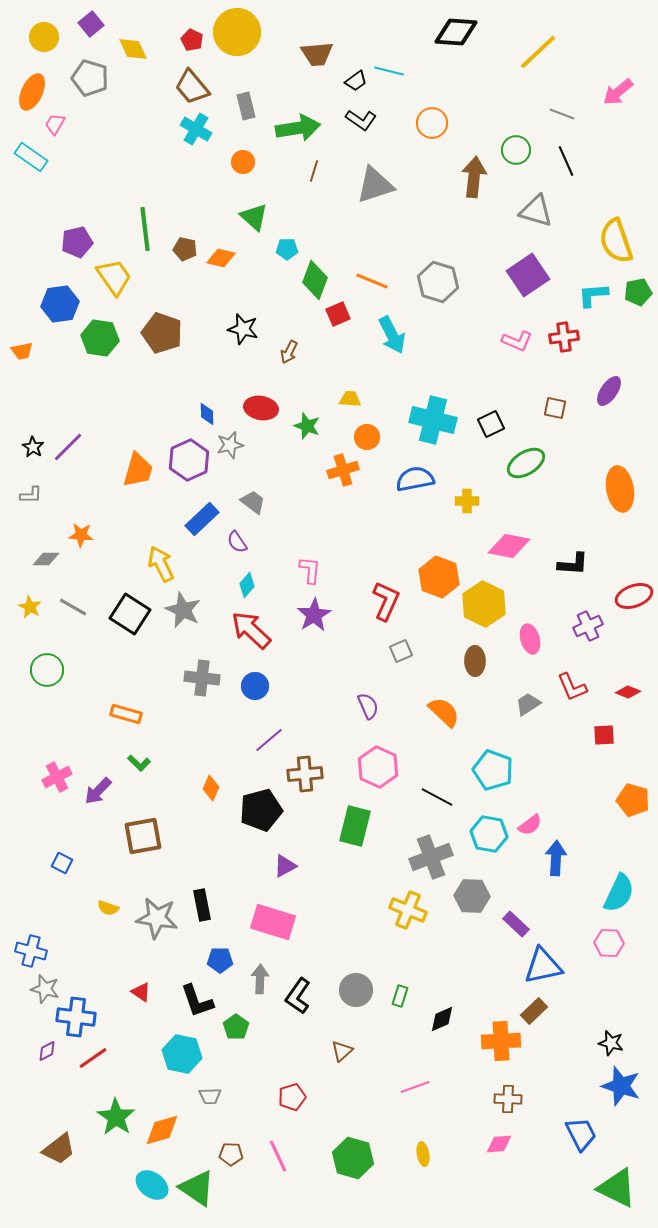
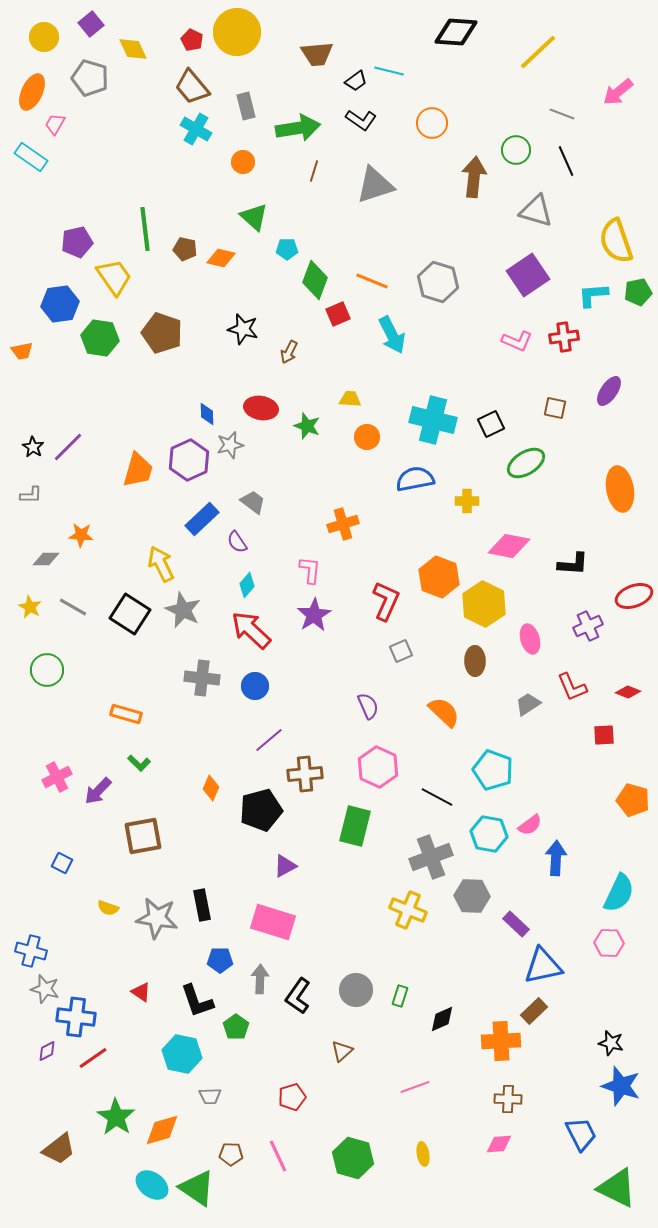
orange cross at (343, 470): moved 54 px down
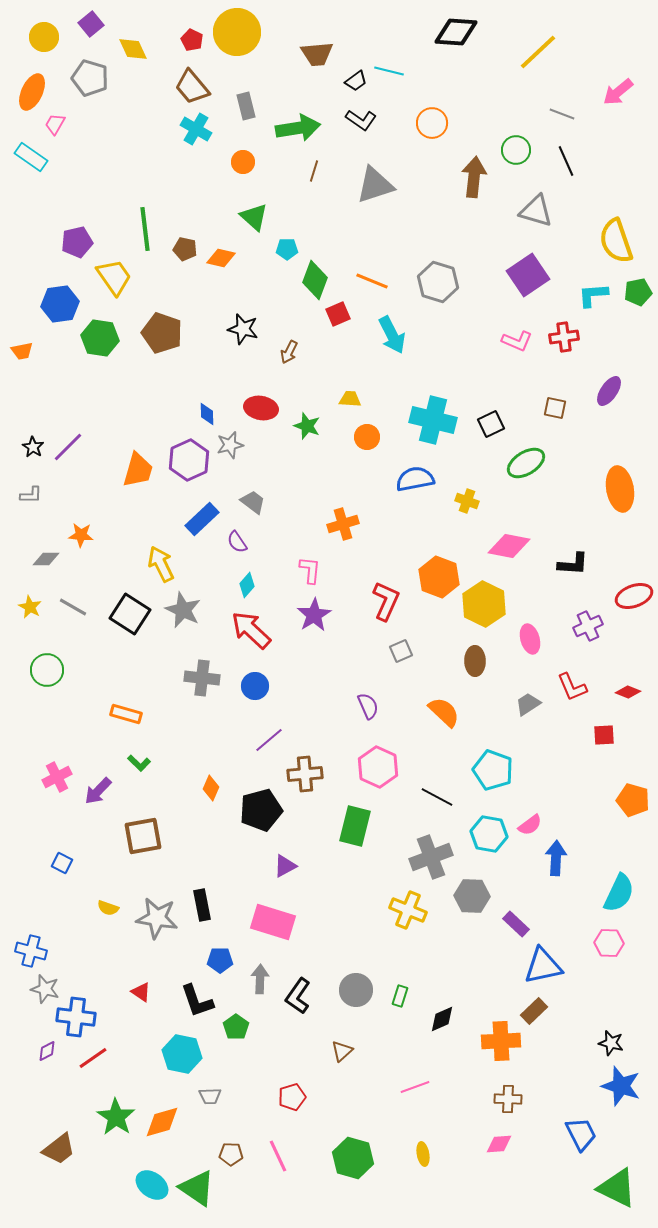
yellow cross at (467, 501): rotated 20 degrees clockwise
orange diamond at (162, 1130): moved 8 px up
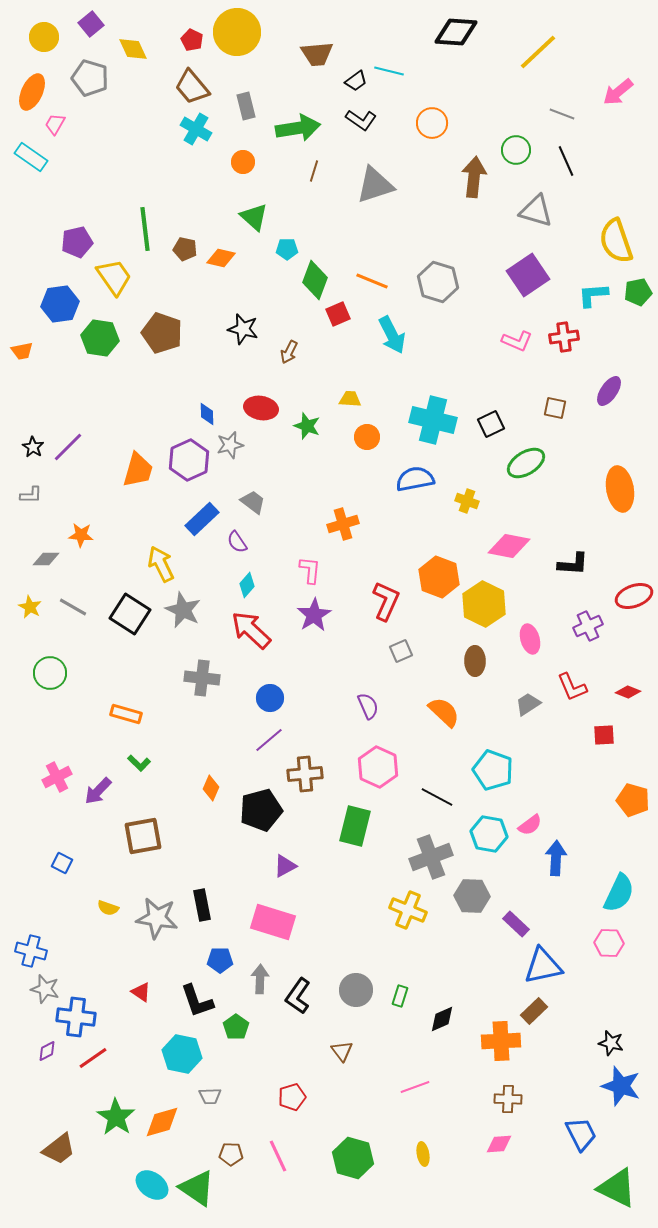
green circle at (47, 670): moved 3 px right, 3 px down
blue circle at (255, 686): moved 15 px right, 12 px down
brown triangle at (342, 1051): rotated 25 degrees counterclockwise
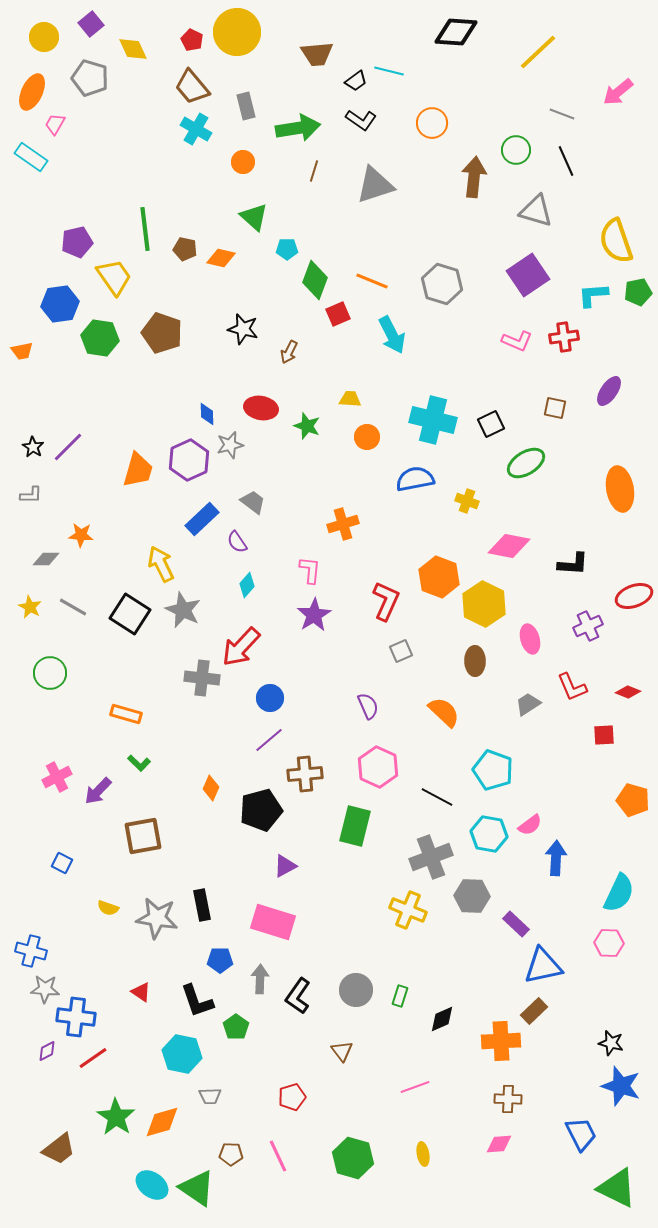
gray hexagon at (438, 282): moved 4 px right, 2 px down
red arrow at (251, 630): moved 10 px left, 17 px down; rotated 90 degrees counterclockwise
gray star at (45, 989): rotated 12 degrees counterclockwise
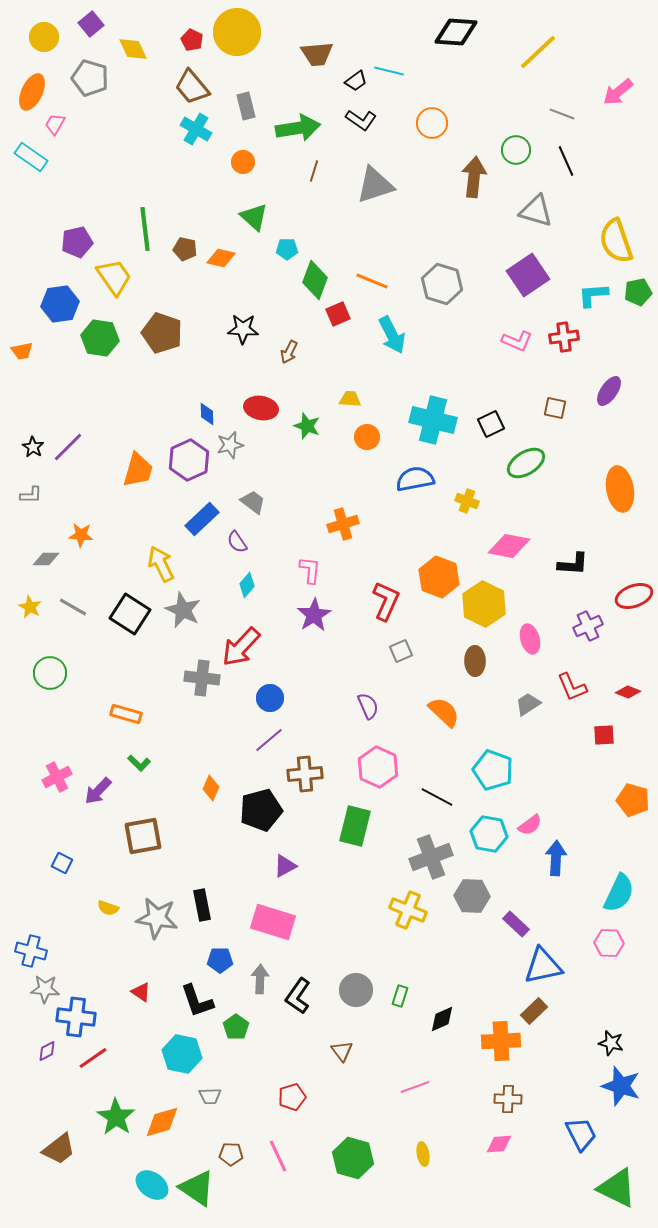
black star at (243, 329): rotated 12 degrees counterclockwise
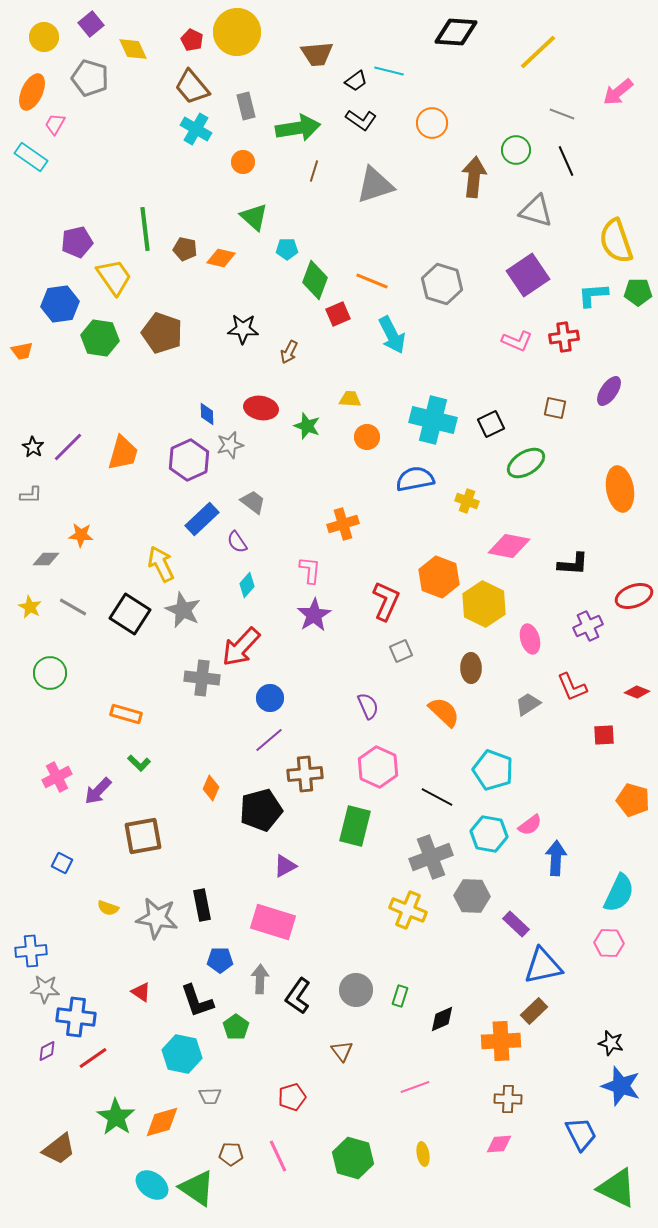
green pentagon at (638, 292): rotated 12 degrees clockwise
orange trapezoid at (138, 470): moved 15 px left, 17 px up
brown ellipse at (475, 661): moved 4 px left, 7 px down
red diamond at (628, 692): moved 9 px right
blue cross at (31, 951): rotated 20 degrees counterclockwise
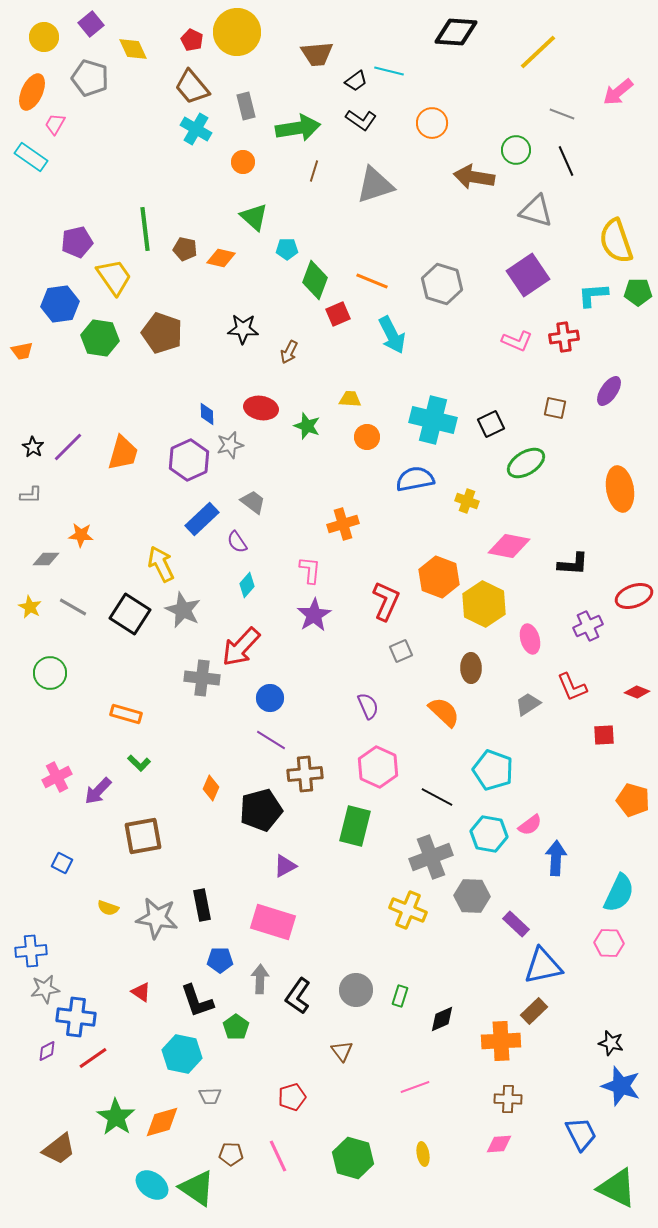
brown arrow at (474, 177): rotated 87 degrees counterclockwise
purple line at (269, 740): moved 2 px right; rotated 72 degrees clockwise
gray star at (45, 989): rotated 12 degrees counterclockwise
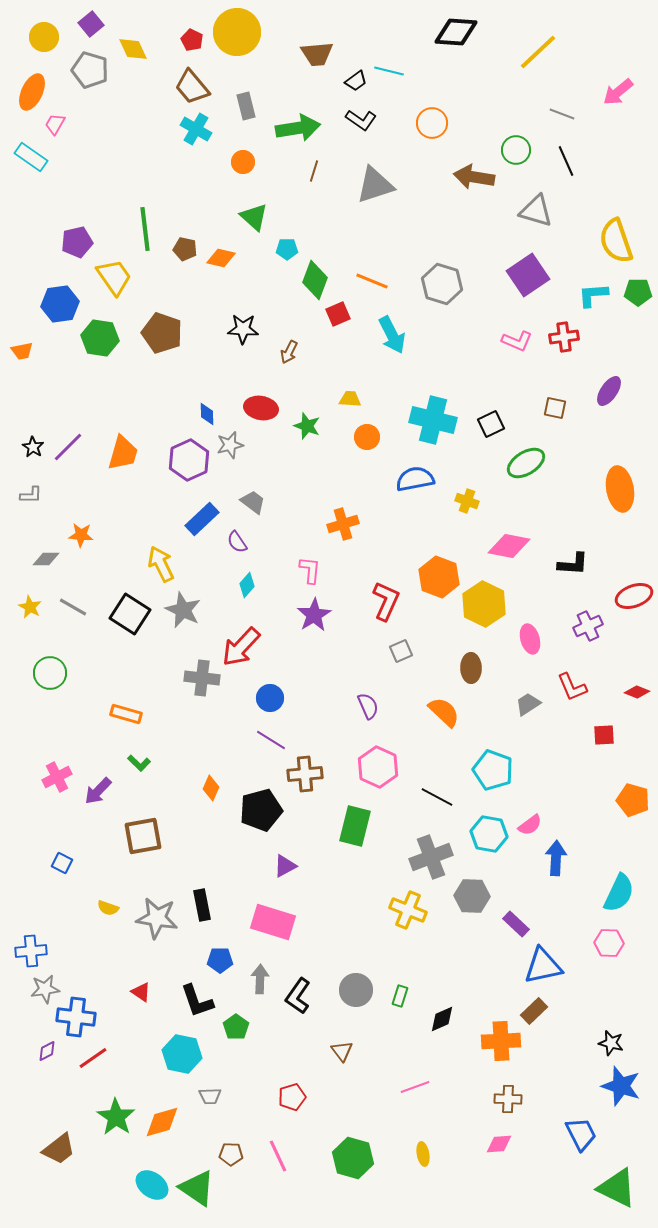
gray pentagon at (90, 78): moved 8 px up
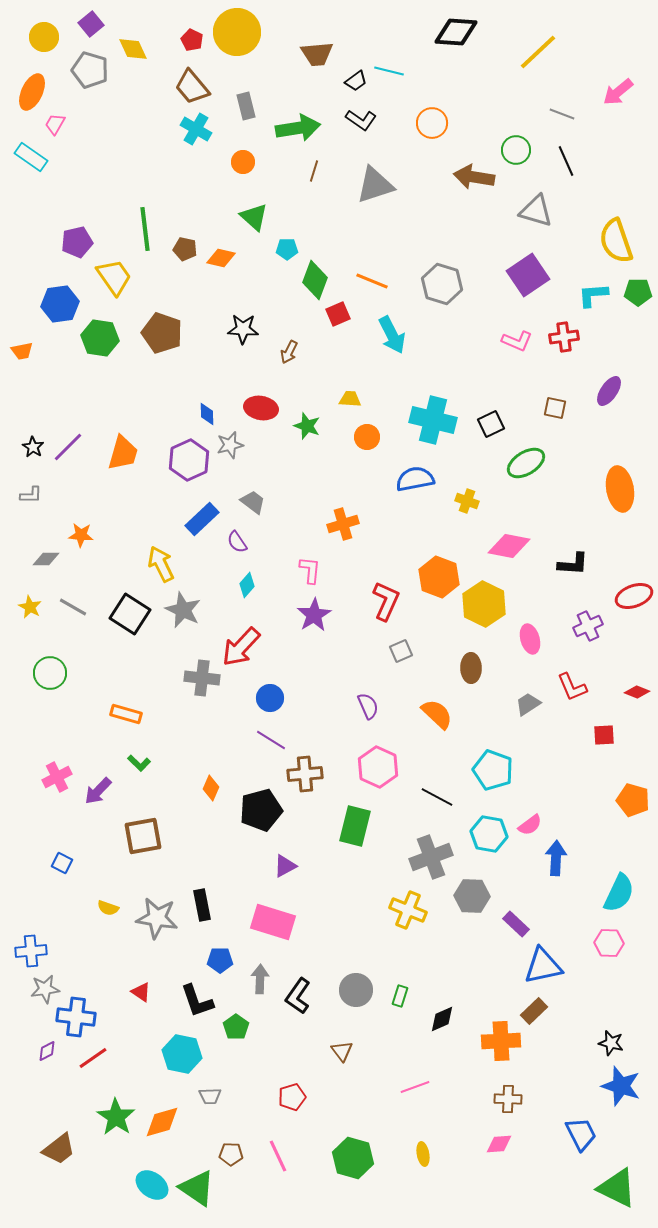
orange semicircle at (444, 712): moved 7 px left, 2 px down
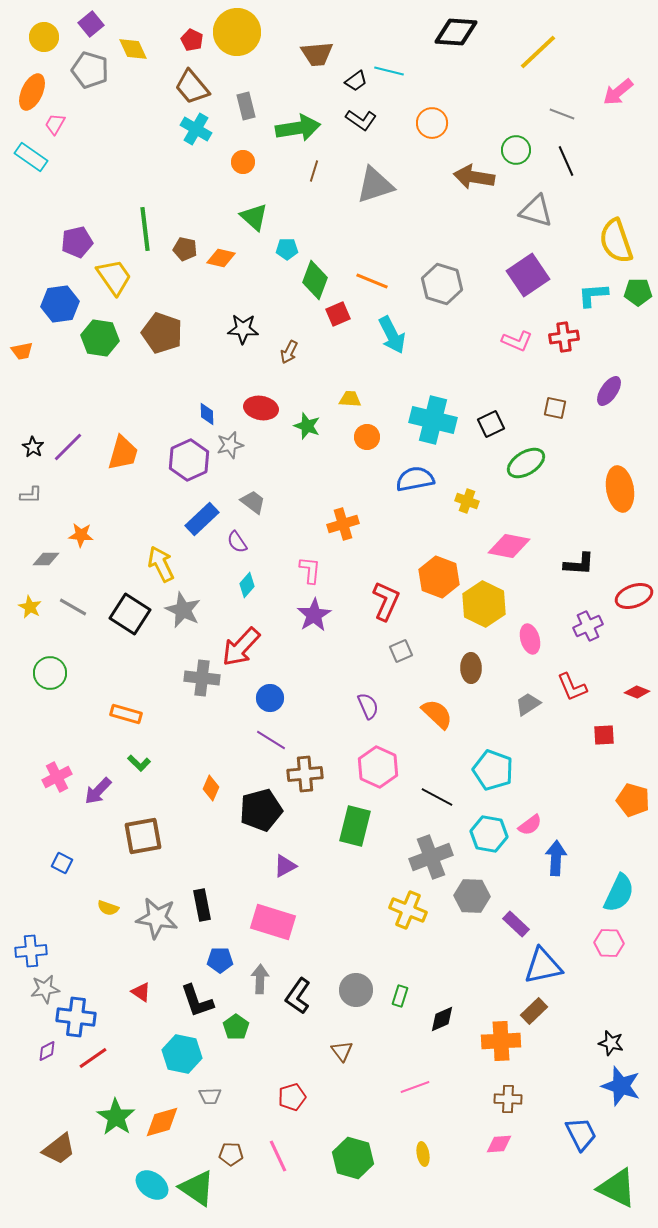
black L-shape at (573, 564): moved 6 px right
